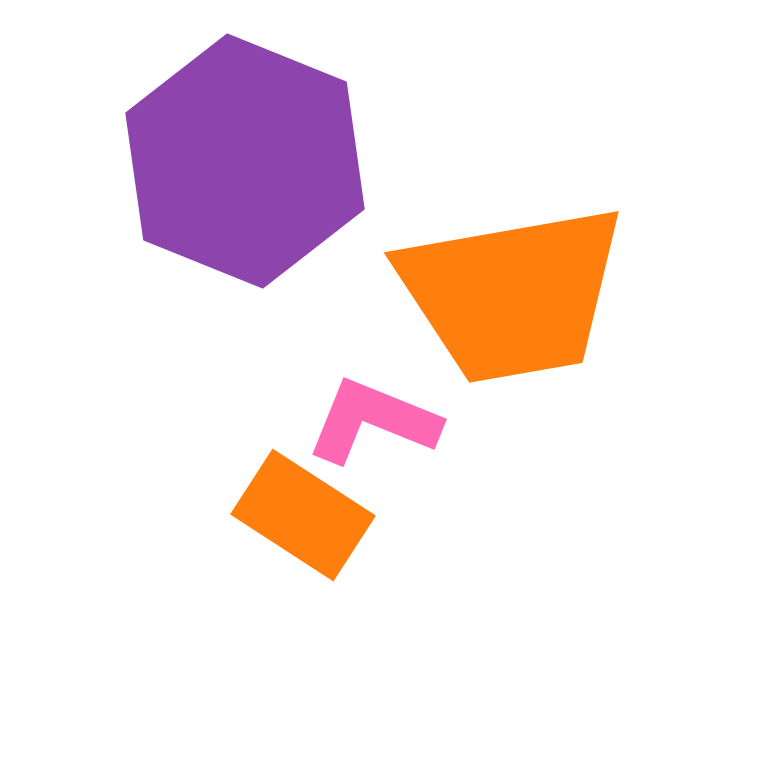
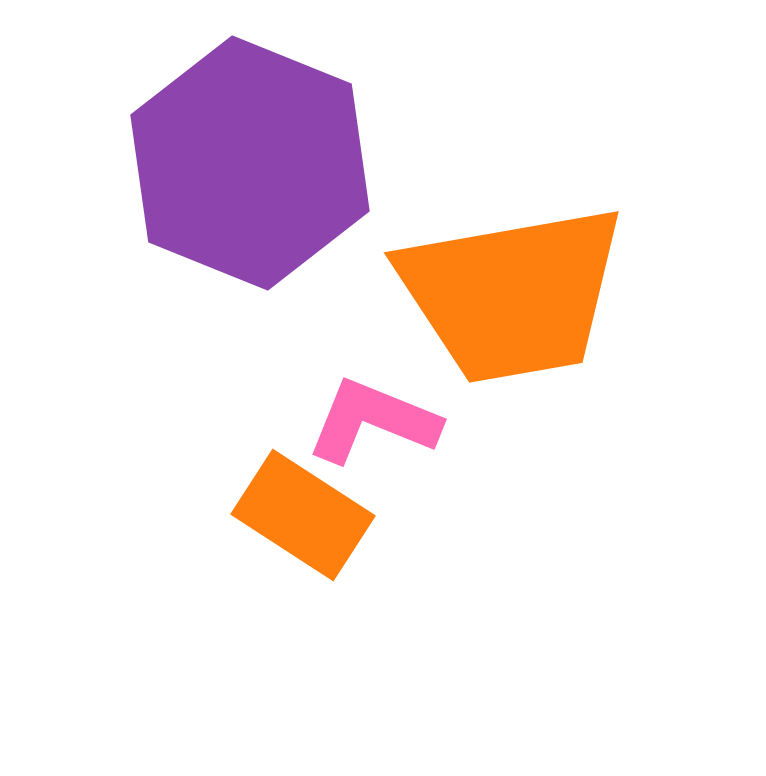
purple hexagon: moved 5 px right, 2 px down
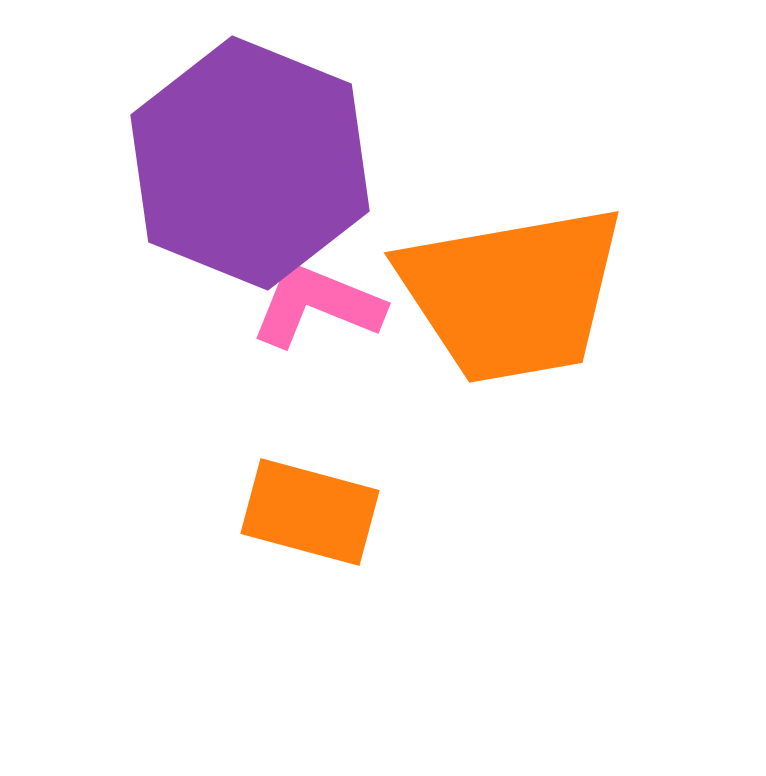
pink L-shape: moved 56 px left, 116 px up
orange rectangle: moved 7 px right, 3 px up; rotated 18 degrees counterclockwise
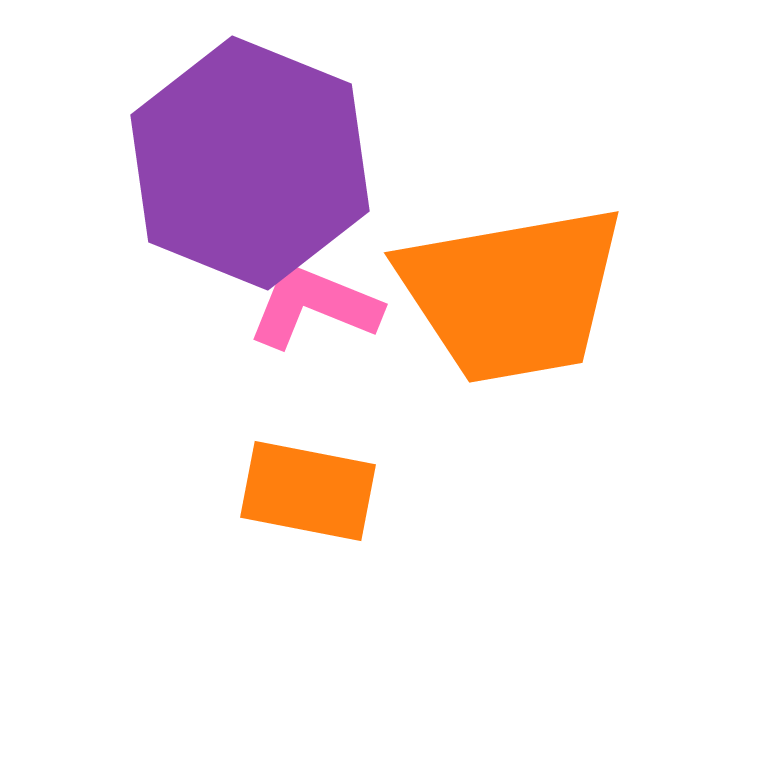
pink L-shape: moved 3 px left, 1 px down
orange rectangle: moved 2 px left, 21 px up; rotated 4 degrees counterclockwise
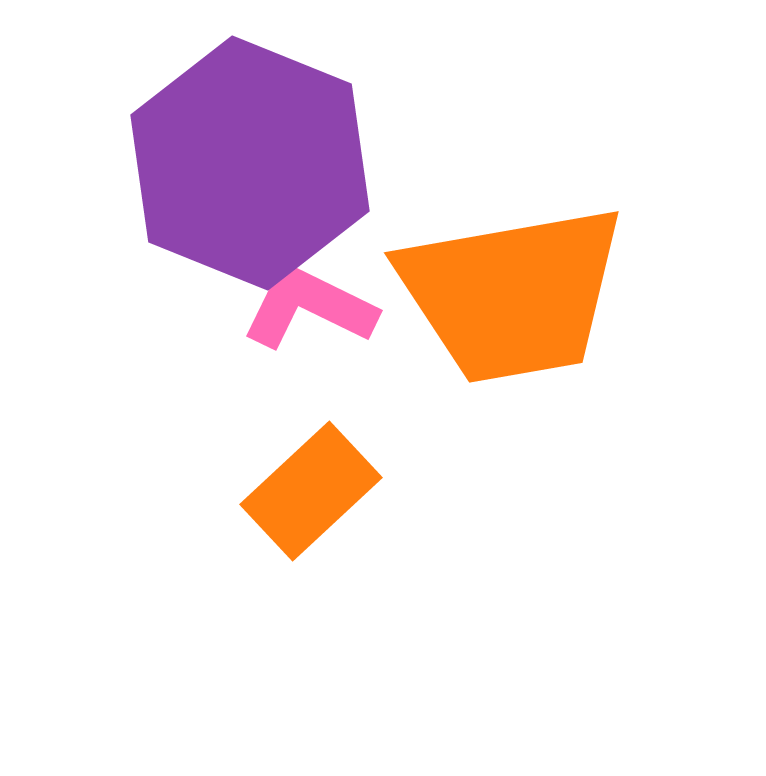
pink L-shape: moved 5 px left, 1 px down; rotated 4 degrees clockwise
orange rectangle: moved 3 px right; rotated 54 degrees counterclockwise
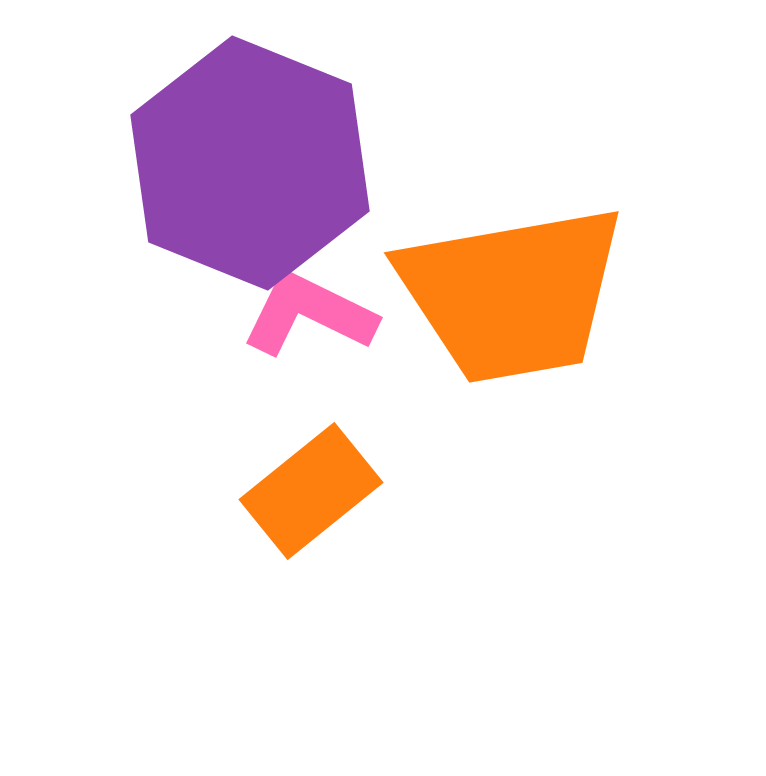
pink L-shape: moved 7 px down
orange rectangle: rotated 4 degrees clockwise
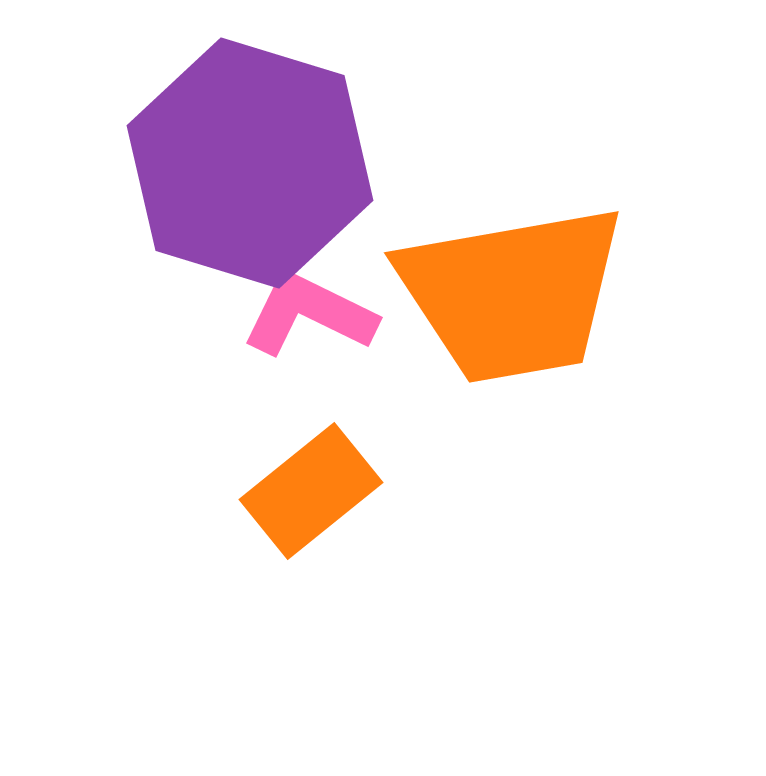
purple hexagon: rotated 5 degrees counterclockwise
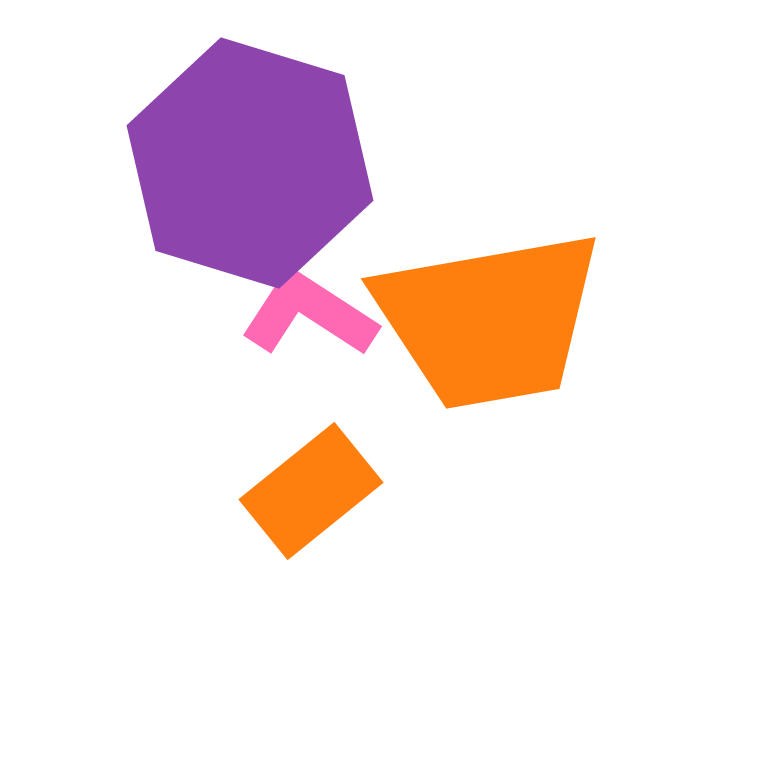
orange trapezoid: moved 23 px left, 26 px down
pink L-shape: rotated 7 degrees clockwise
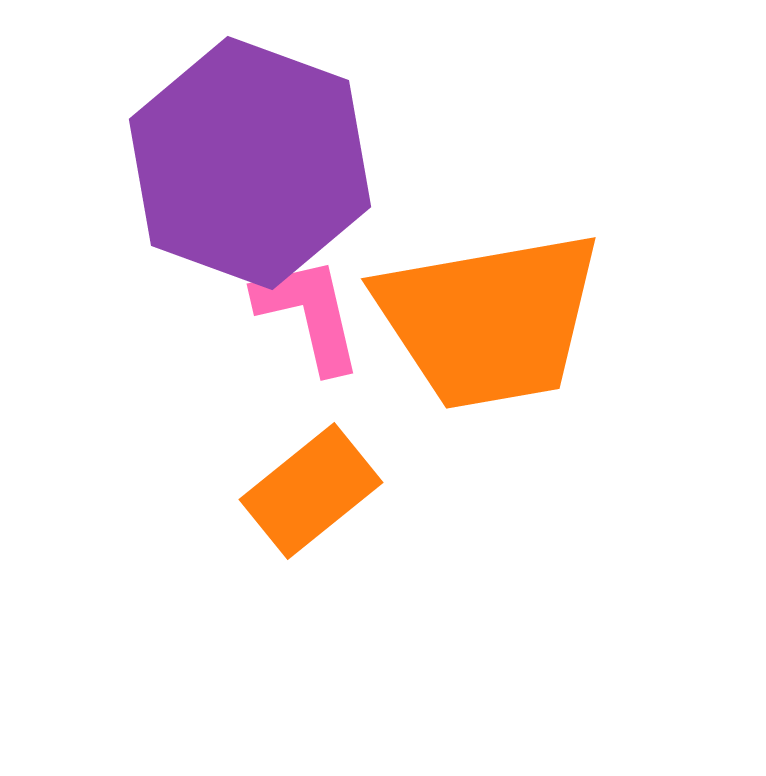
purple hexagon: rotated 3 degrees clockwise
pink L-shape: rotated 44 degrees clockwise
